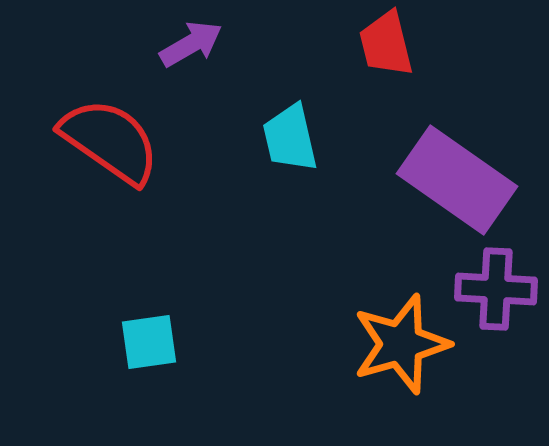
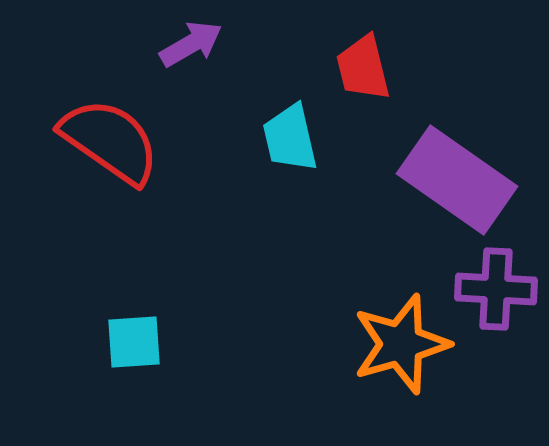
red trapezoid: moved 23 px left, 24 px down
cyan square: moved 15 px left; rotated 4 degrees clockwise
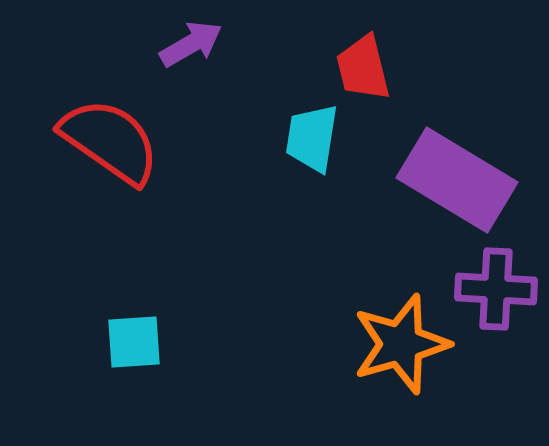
cyan trapezoid: moved 22 px right; rotated 22 degrees clockwise
purple rectangle: rotated 4 degrees counterclockwise
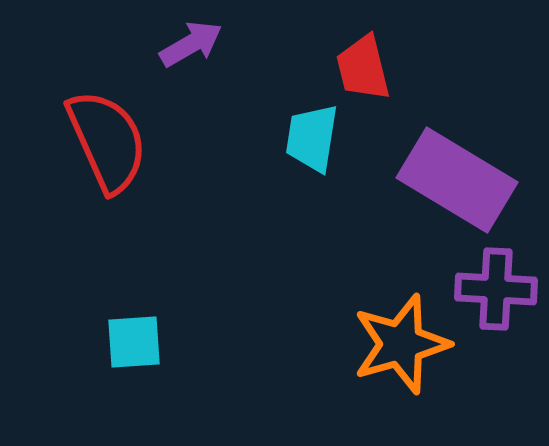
red semicircle: moved 3 px left; rotated 31 degrees clockwise
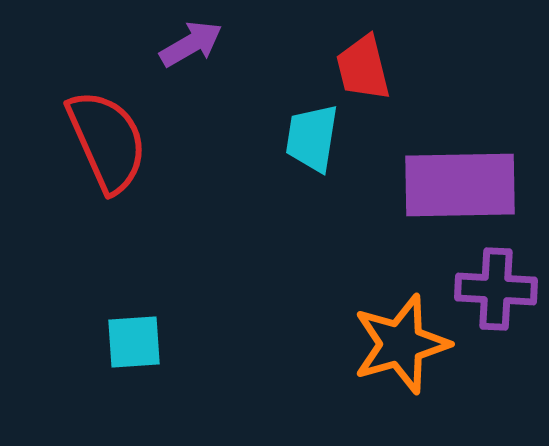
purple rectangle: moved 3 px right, 5 px down; rotated 32 degrees counterclockwise
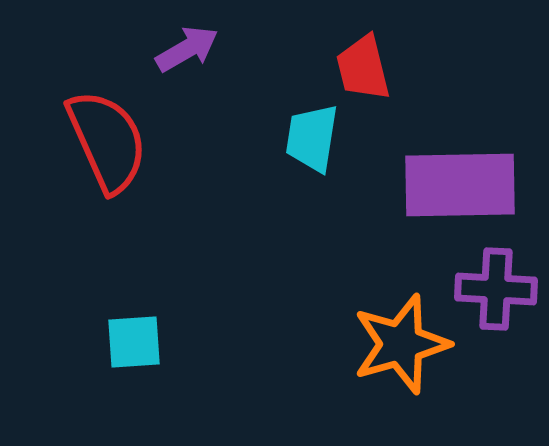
purple arrow: moved 4 px left, 5 px down
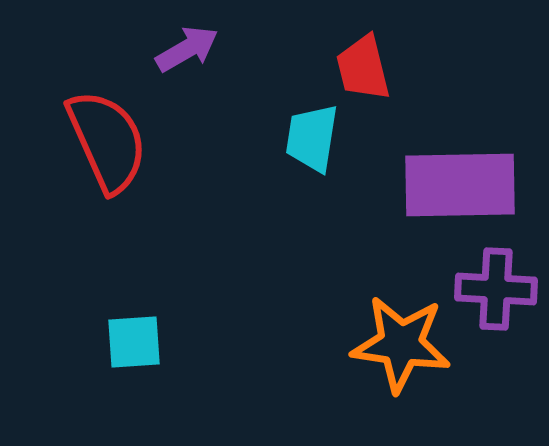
orange star: rotated 24 degrees clockwise
